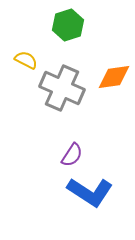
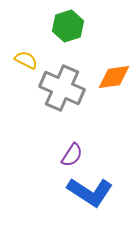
green hexagon: moved 1 px down
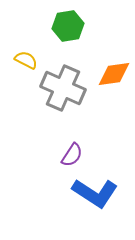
green hexagon: rotated 8 degrees clockwise
orange diamond: moved 3 px up
gray cross: moved 1 px right
blue L-shape: moved 5 px right, 1 px down
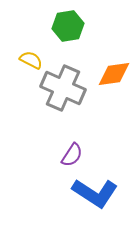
yellow semicircle: moved 5 px right
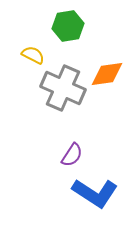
yellow semicircle: moved 2 px right, 5 px up
orange diamond: moved 7 px left
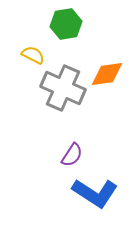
green hexagon: moved 2 px left, 2 px up
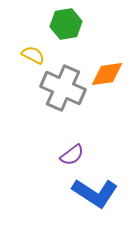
purple semicircle: rotated 20 degrees clockwise
